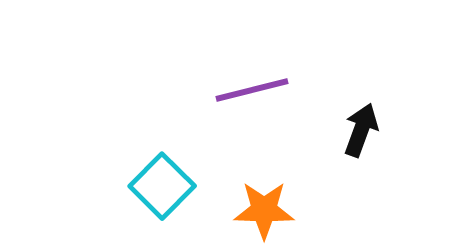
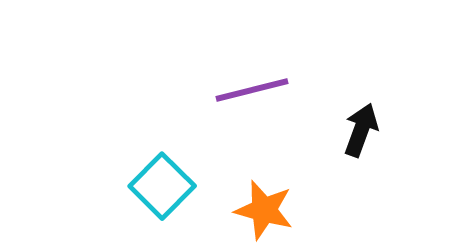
orange star: rotated 14 degrees clockwise
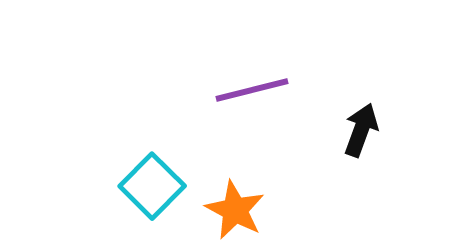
cyan square: moved 10 px left
orange star: moved 29 px left; rotated 12 degrees clockwise
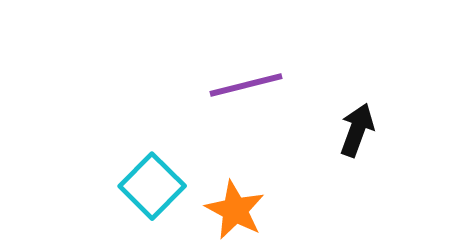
purple line: moved 6 px left, 5 px up
black arrow: moved 4 px left
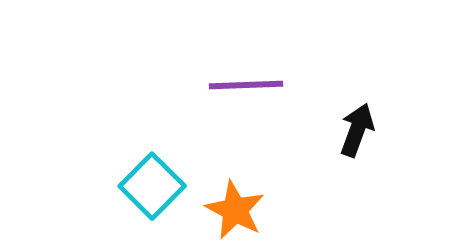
purple line: rotated 12 degrees clockwise
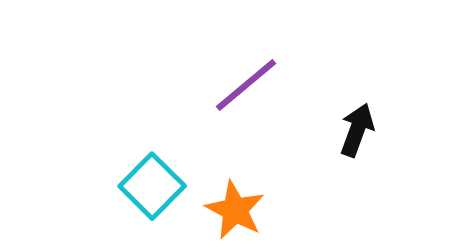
purple line: rotated 38 degrees counterclockwise
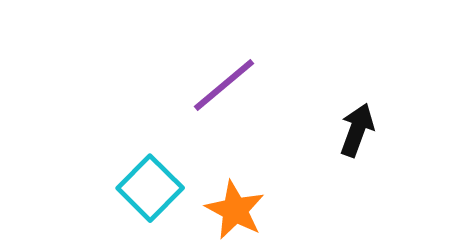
purple line: moved 22 px left
cyan square: moved 2 px left, 2 px down
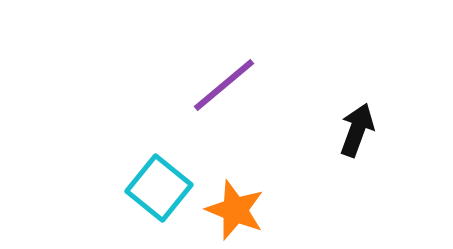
cyan square: moved 9 px right; rotated 6 degrees counterclockwise
orange star: rotated 6 degrees counterclockwise
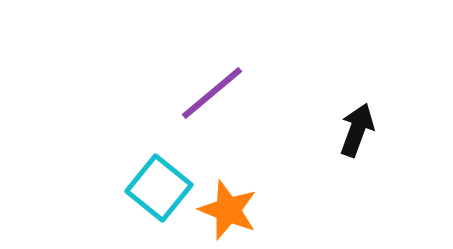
purple line: moved 12 px left, 8 px down
orange star: moved 7 px left
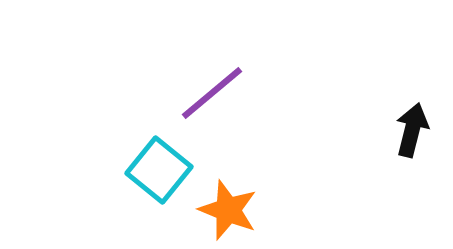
black arrow: moved 55 px right; rotated 6 degrees counterclockwise
cyan square: moved 18 px up
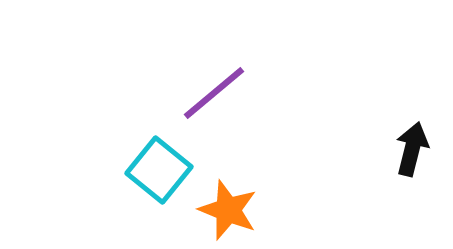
purple line: moved 2 px right
black arrow: moved 19 px down
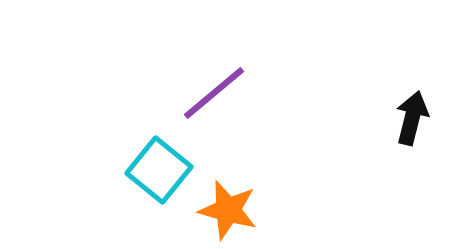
black arrow: moved 31 px up
orange star: rotated 6 degrees counterclockwise
